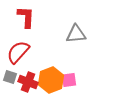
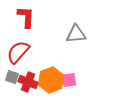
gray square: moved 2 px right
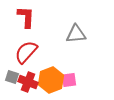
red semicircle: moved 8 px right
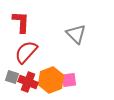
red L-shape: moved 5 px left, 5 px down
gray triangle: rotated 50 degrees clockwise
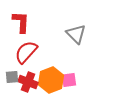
gray square: rotated 24 degrees counterclockwise
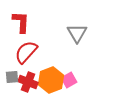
gray triangle: moved 1 px right, 1 px up; rotated 15 degrees clockwise
pink square: rotated 21 degrees counterclockwise
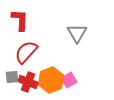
red L-shape: moved 1 px left, 2 px up
